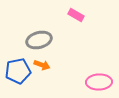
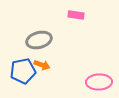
pink rectangle: rotated 21 degrees counterclockwise
blue pentagon: moved 5 px right
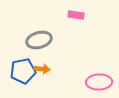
orange arrow: moved 4 px down; rotated 14 degrees counterclockwise
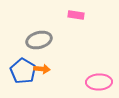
blue pentagon: rotated 30 degrees counterclockwise
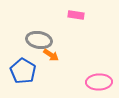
gray ellipse: rotated 25 degrees clockwise
orange arrow: moved 9 px right, 14 px up; rotated 28 degrees clockwise
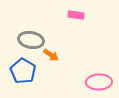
gray ellipse: moved 8 px left
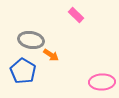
pink rectangle: rotated 35 degrees clockwise
pink ellipse: moved 3 px right
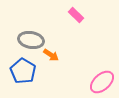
pink ellipse: rotated 40 degrees counterclockwise
